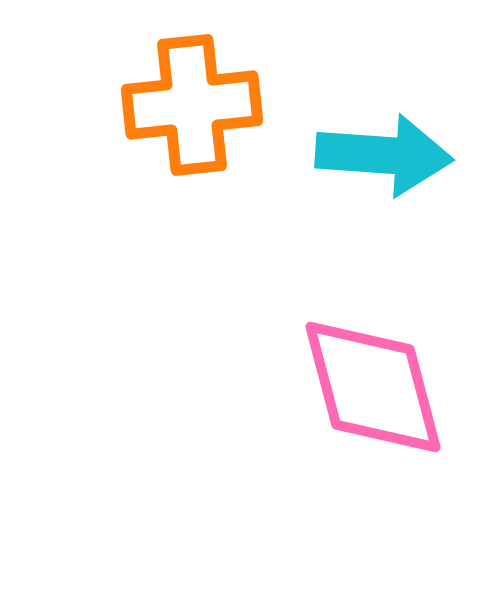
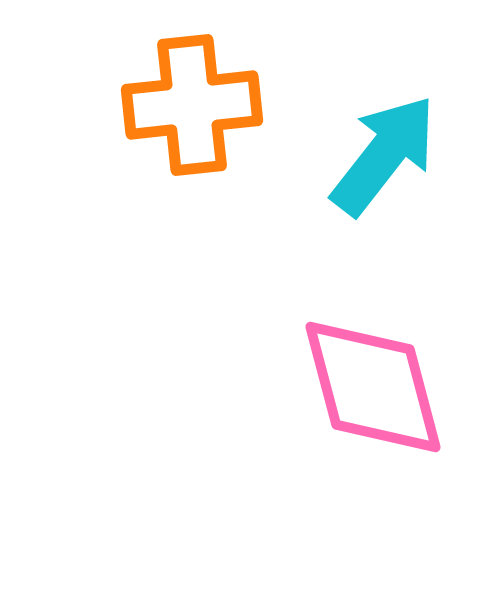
cyan arrow: rotated 56 degrees counterclockwise
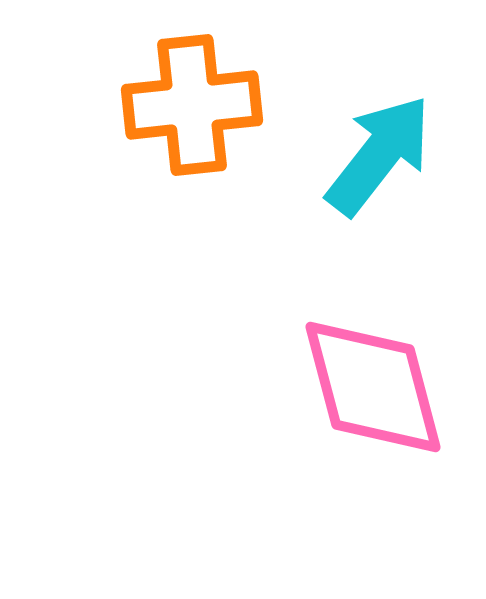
cyan arrow: moved 5 px left
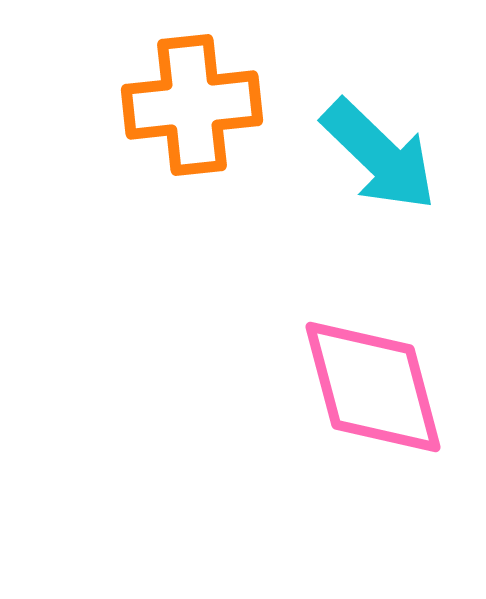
cyan arrow: rotated 96 degrees clockwise
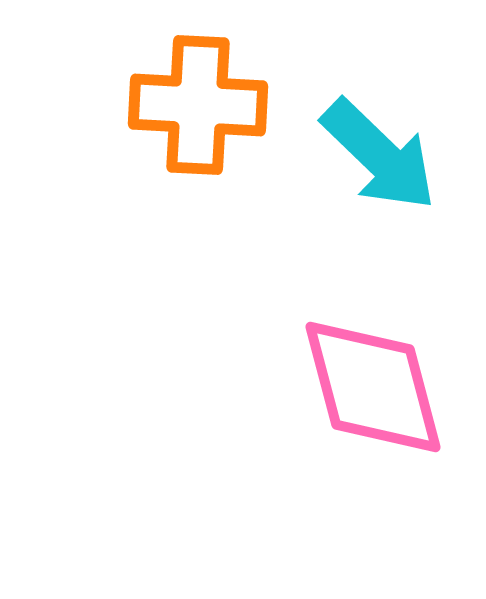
orange cross: moved 6 px right; rotated 9 degrees clockwise
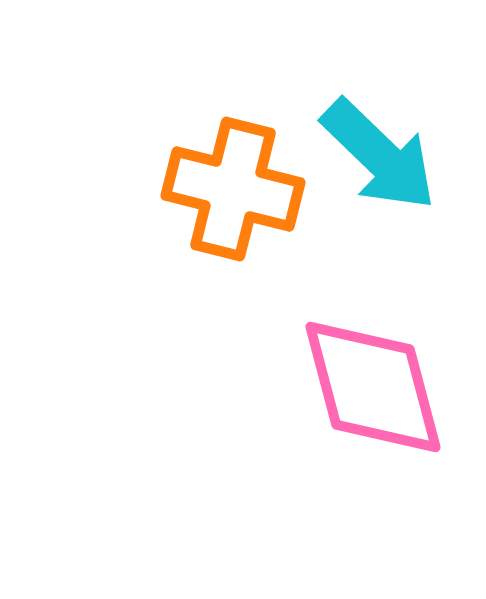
orange cross: moved 35 px right, 84 px down; rotated 11 degrees clockwise
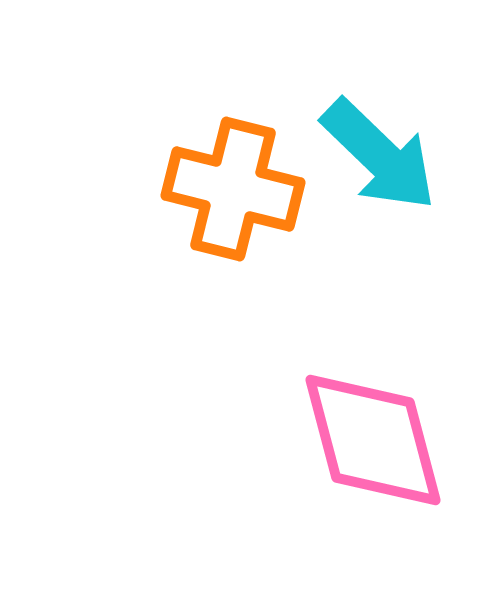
pink diamond: moved 53 px down
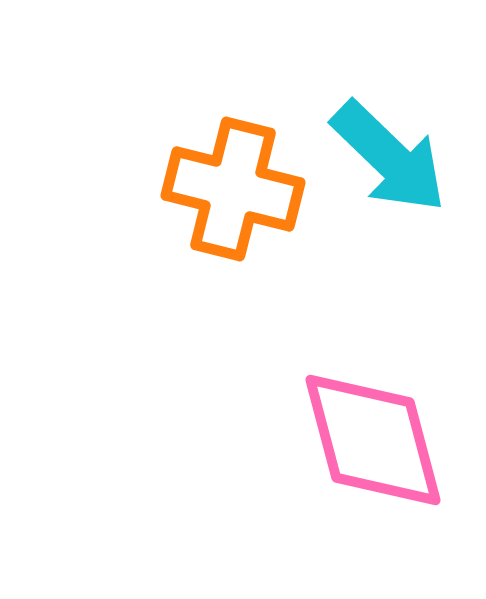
cyan arrow: moved 10 px right, 2 px down
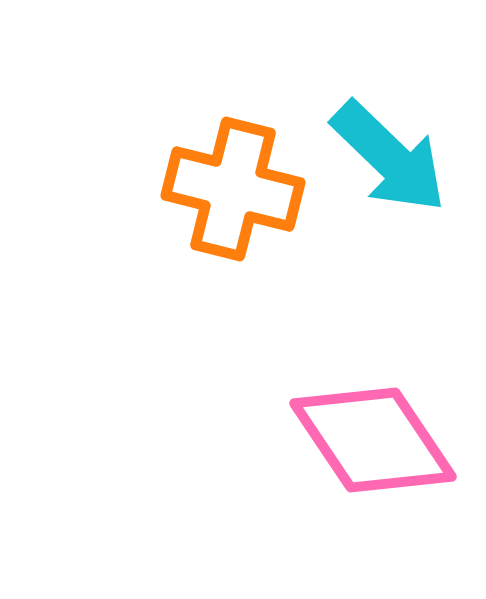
pink diamond: rotated 19 degrees counterclockwise
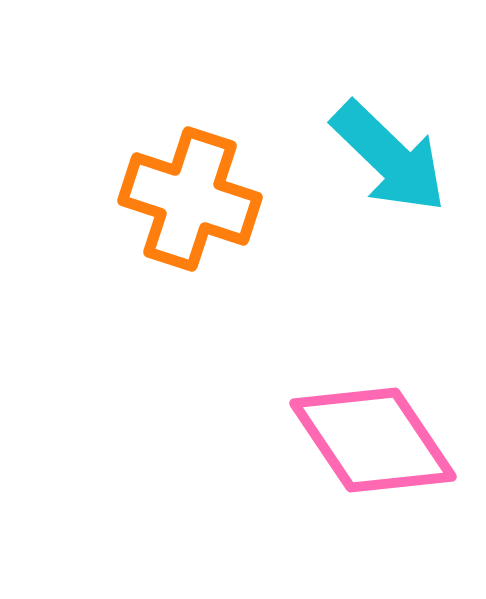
orange cross: moved 43 px left, 10 px down; rotated 4 degrees clockwise
